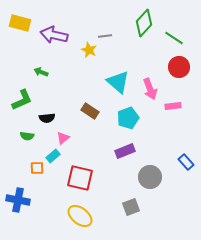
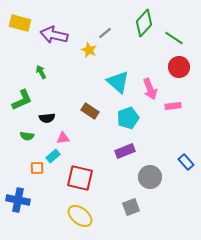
gray line: moved 3 px up; rotated 32 degrees counterclockwise
green arrow: rotated 40 degrees clockwise
pink triangle: rotated 32 degrees clockwise
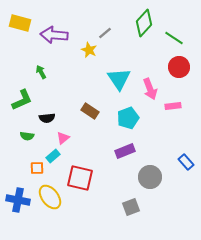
purple arrow: rotated 8 degrees counterclockwise
cyan triangle: moved 1 px right, 3 px up; rotated 15 degrees clockwise
pink triangle: rotated 32 degrees counterclockwise
yellow ellipse: moved 30 px left, 19 px up; rotated 15 degrees clockwise
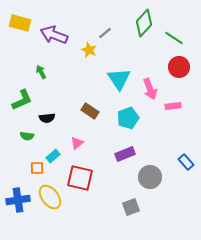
purple arrow: rotated 16 degrees clockwise
pink triangle: moved 14 px right, 5 px down
purple rectangle: moved 3 px down
blue cross: rotated 20 degrees counterclockwise
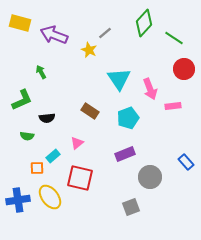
red circle: moved 5 px right, 2 px down
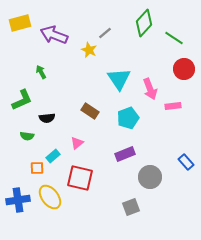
yellow rectangle: rotated 30 degrees counterclockwise
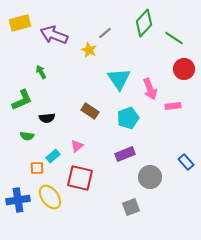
pink triangle: moved 3 px down
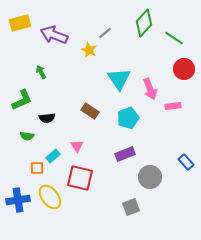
pink triangle: rotated 24 degrees counterclockwise
